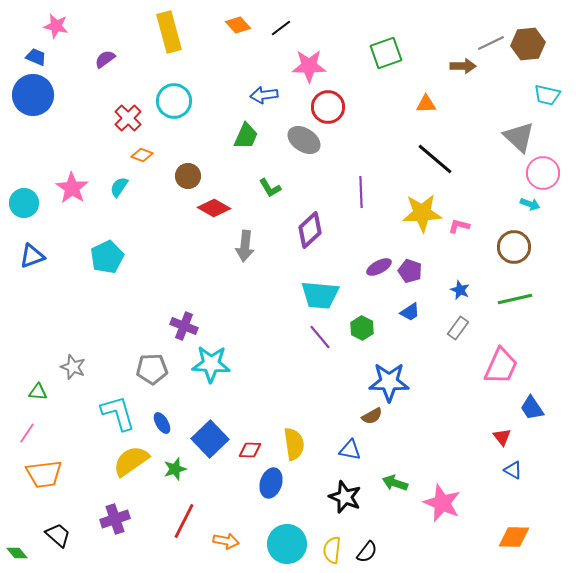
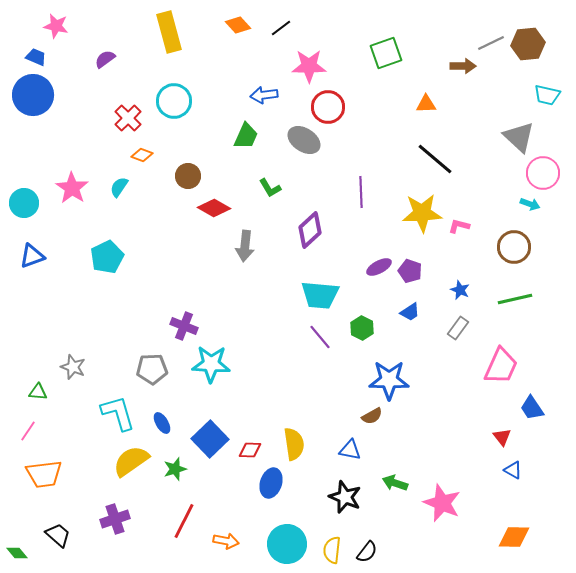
blue star at (389, 382): moved 2 px up
pink line at (27, 433): moved 1 px right, 2 px up
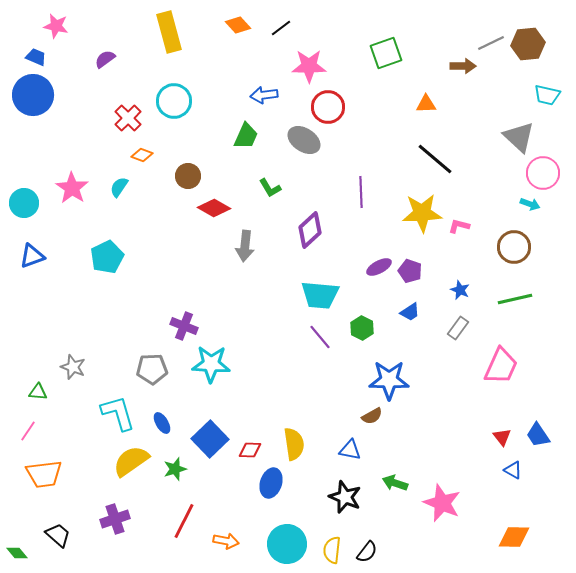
blue trapezoid at (532, 408): moved 6 px right, 27 px down
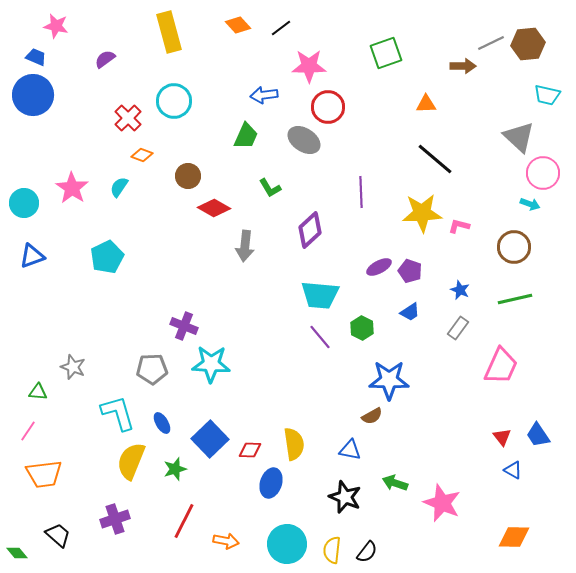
yellow semicircle at (131, 461): rotated 33 degrees counterclockwise
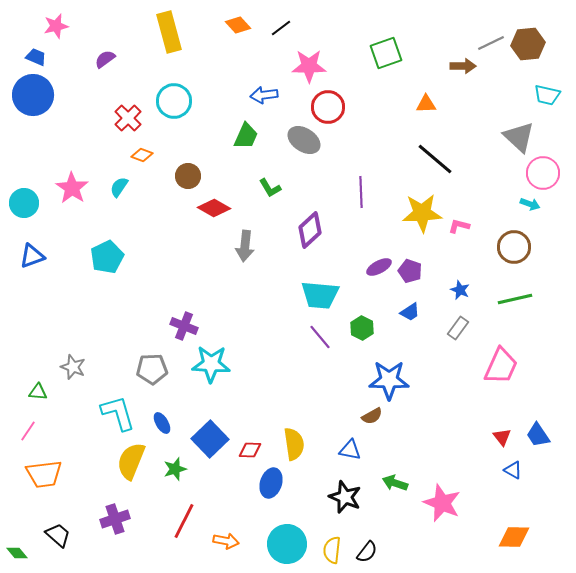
pink star at (56, 26): rotated 25 degrees counterclockwise
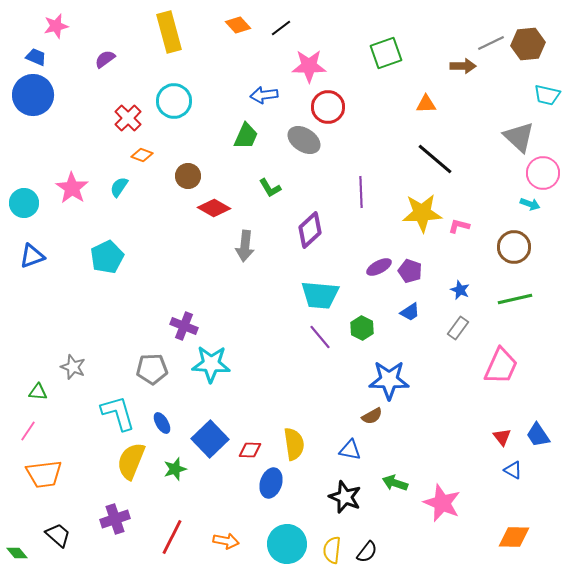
red line at (184, 521): moved 12 px left, 16 px down
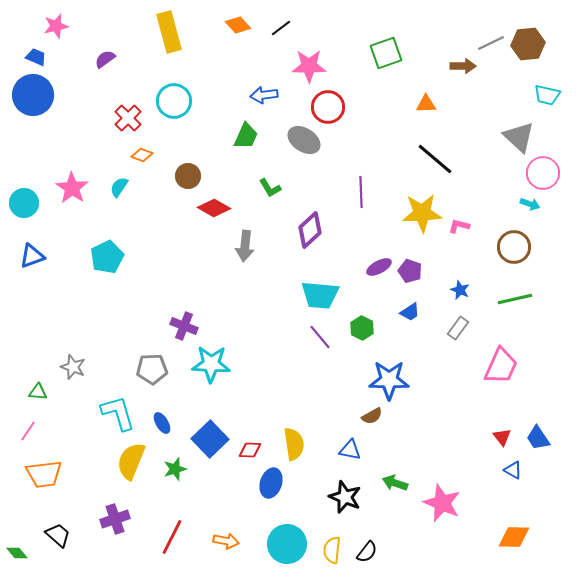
blue trapezoid at (538, 435): moved 3 px down
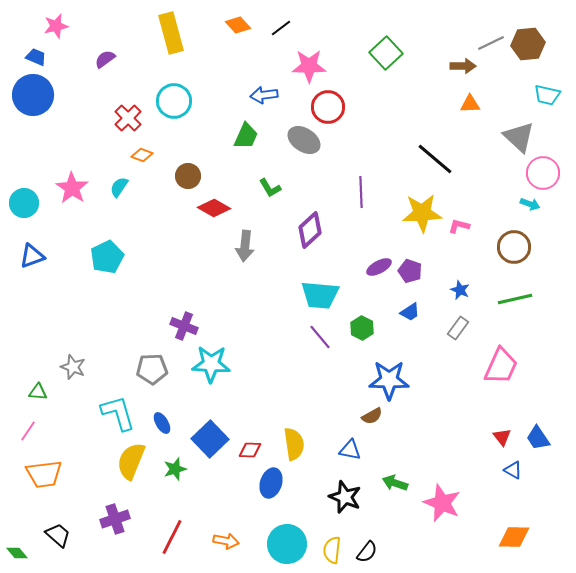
yellow rectangle at (169, 32): moved 2 px right, 1 px down
green square at (386, 53): rotated 24 degrees counterclockwise
orange triangle at (426, 104): moved 44 px right
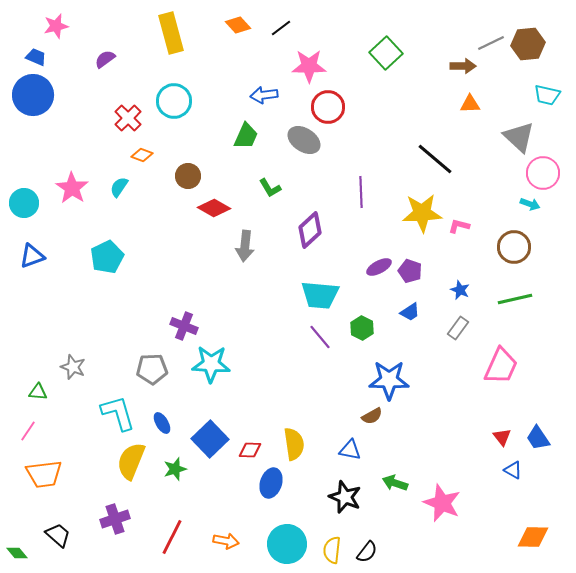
orange diamond at (514, 537): moved 19 px right
